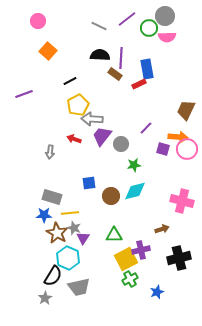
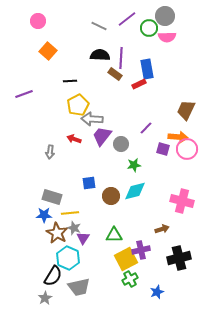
black line at (70, 81): rotated 24 degrees clockwise
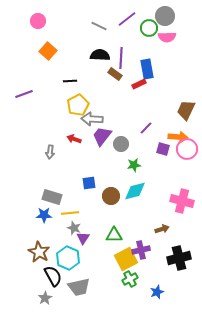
brown star at (57, 233): moved 18 px left, 19 px down
black semicircle at (53, 276): rotated 60 degrees counterclockwise
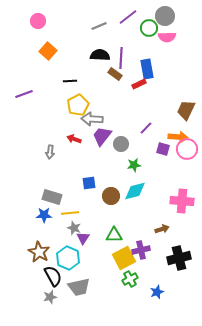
purple line at (127, 19): moved 1 px right, 2 px up
gray line at (99, 26): rotated 49 degrees counterclockwise
pink cross at (182, 201): rotated 10 degrees counterclockwise
yellow square at (126, 259): moved 2 px left, 1 px up
gray star at (45, 298): moved 5 px right, 1 px up; rotated 16 degrees clockwise
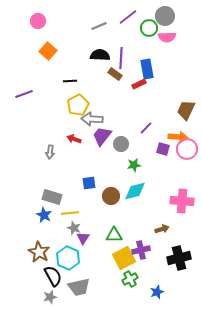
blue star at (44, 215): rotated 28 degrees clockwise
